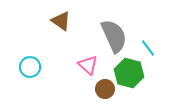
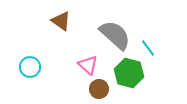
gray semicircle: moved 1 px right, 1 px up; rotated 24 degrees counterclockwise
brown circle: moved 6 px left
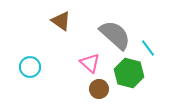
pink triangle: moved 2 px right, 2 px up
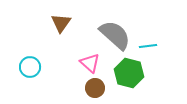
brown triangle: moved 2 px down; rotated 30 degrees clockwise
cyan line: moved 2 px up; rotated 60 degrees counterclockwise
brown circle: moved 4 px left, 1 px up
